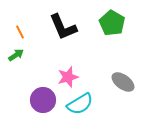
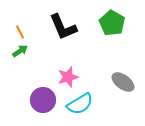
green arrow: moved 4 px right, 4 px up
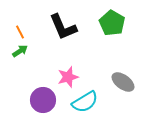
cyan semicircle: moved 5 px right, 2 px up
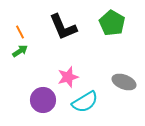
gray ellipse: moved 1 px right; rotated 15 degrees counterclockwise
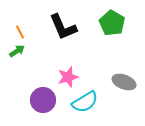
green arrow: moved 3 px left
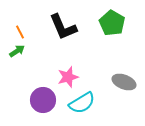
cyan semicircle: moved 3 px left, 1 px down
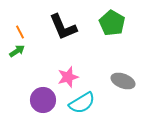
gray ellipse: moved 1 px left, 1 px up
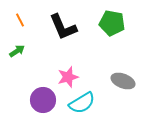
green pentagon: rotated 20 degrees counterclockwise
orange line: moved 12 px up
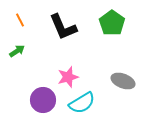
green pentagon: rotated 25 degrees clockwise
